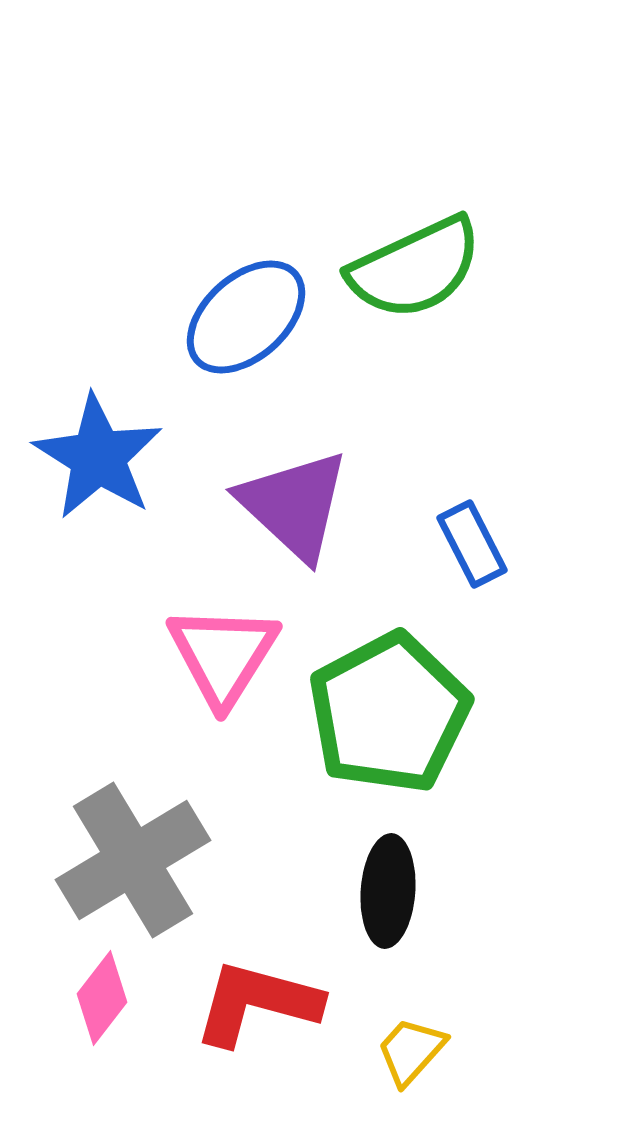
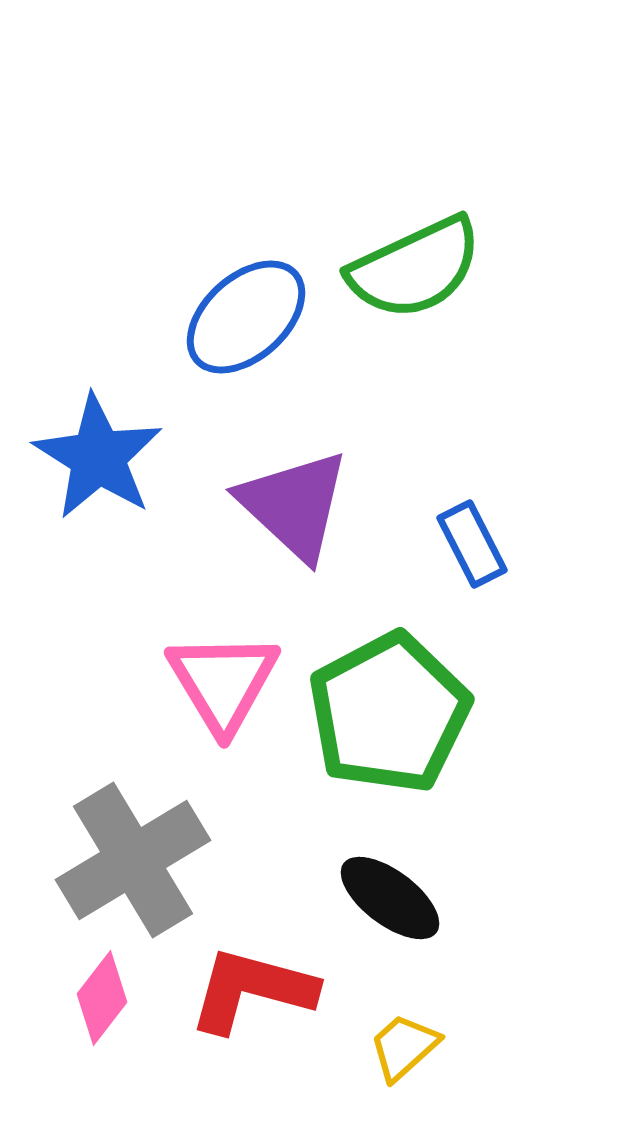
pink triangle: moved 27 px down; rotated 3 degrees counterclockwise
black ellipse: moved 2 px right, 7 px down; rotated 57 degrees counterclockwise
red L-shape: moved 5 px left, 13 px up
yellow trapezoid: moved 7 px left, 4 px up; rotated 6 degrees clockwise
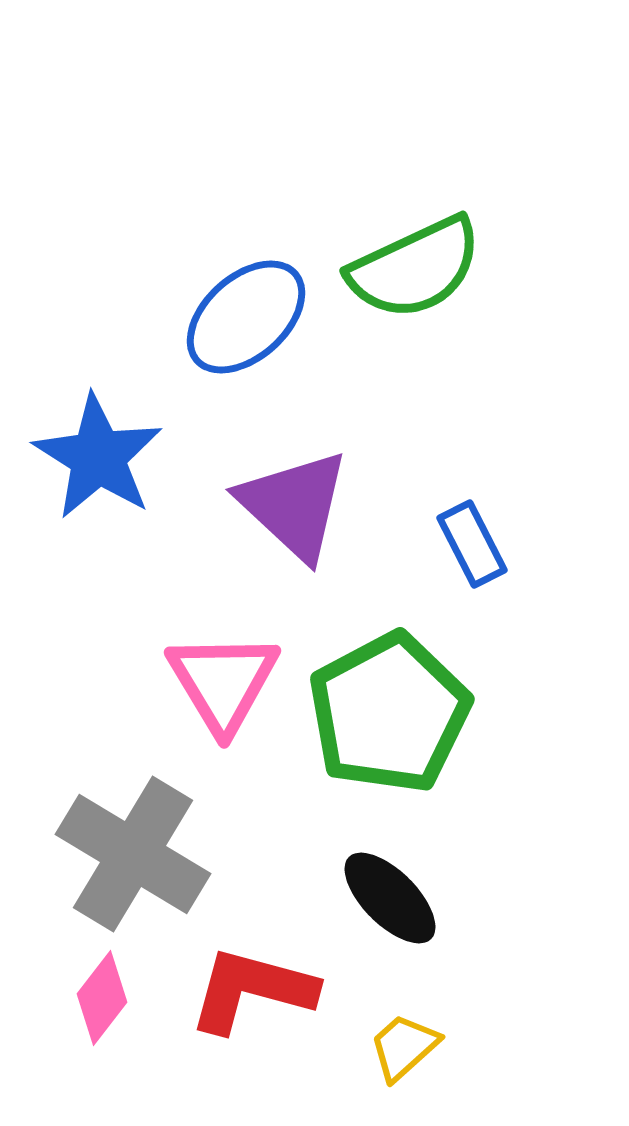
gray cross: moved 6 px up; rotated 28 degrees counterclockwise
black ellipse: rotated 8 degrees clockwise
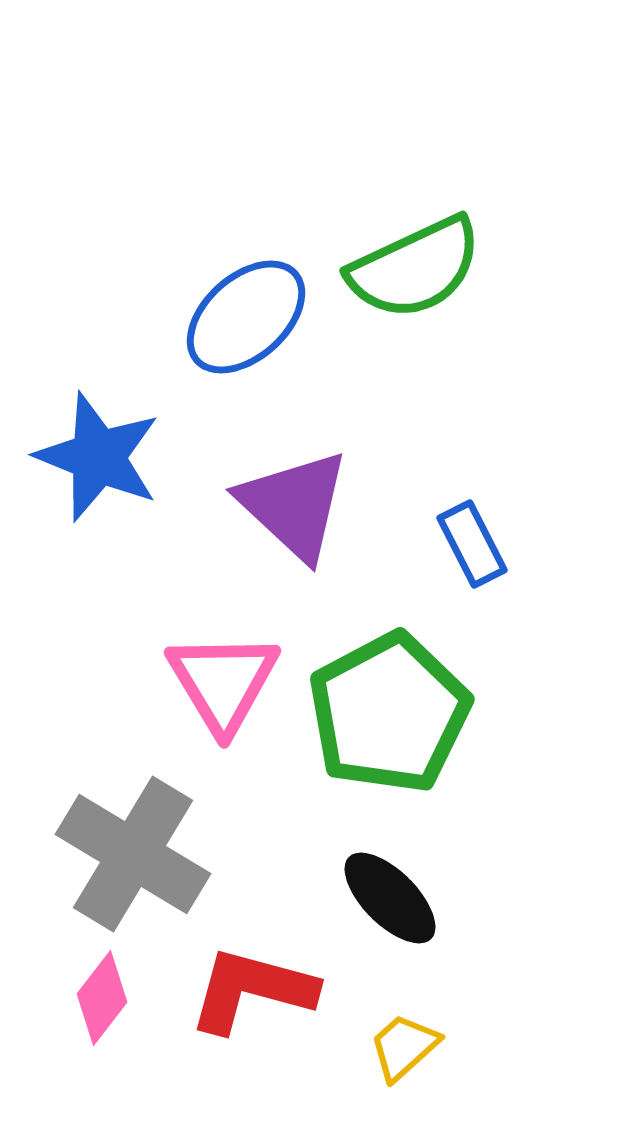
blue star: rotated 10 degrees counterclockwise
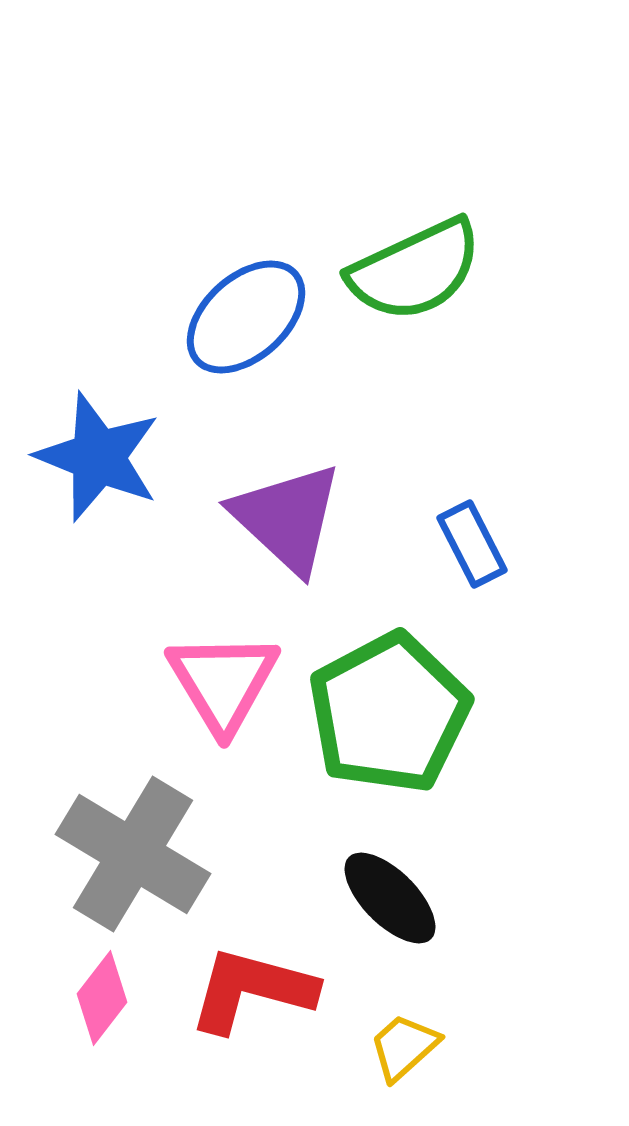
green semicircle: moved 2 px down
purple triangle: moved 7 px left, 13 px down
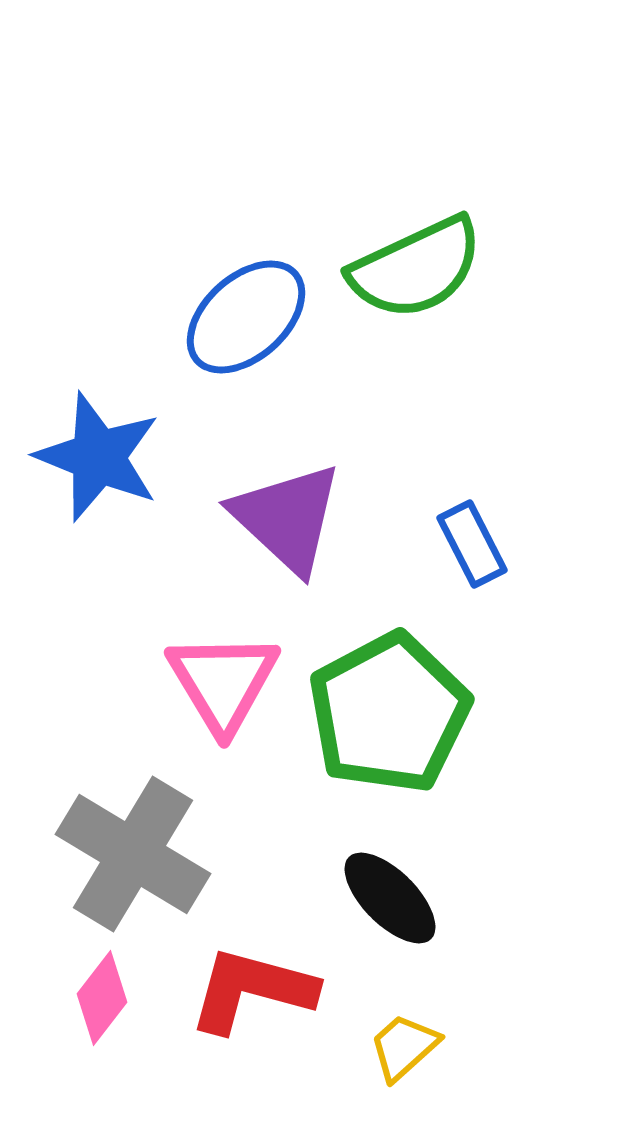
green semicircle: moved 1 px right, 2 px up
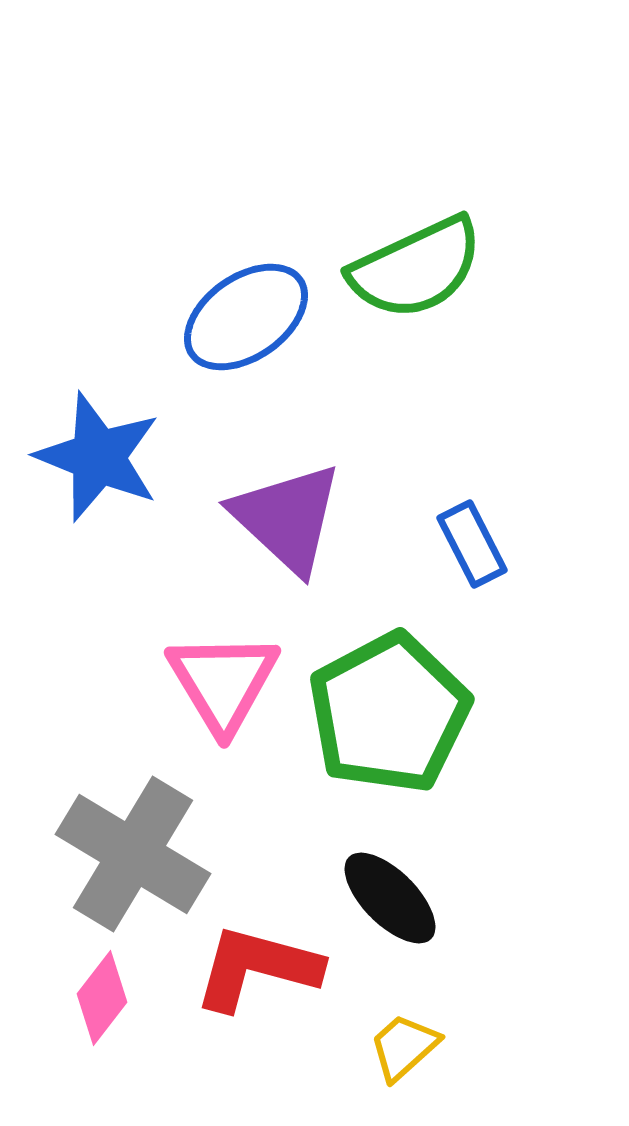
blue ellipse: rotated 7 degrees clockwise
red L-shape: moved 5 px right, 22 px up
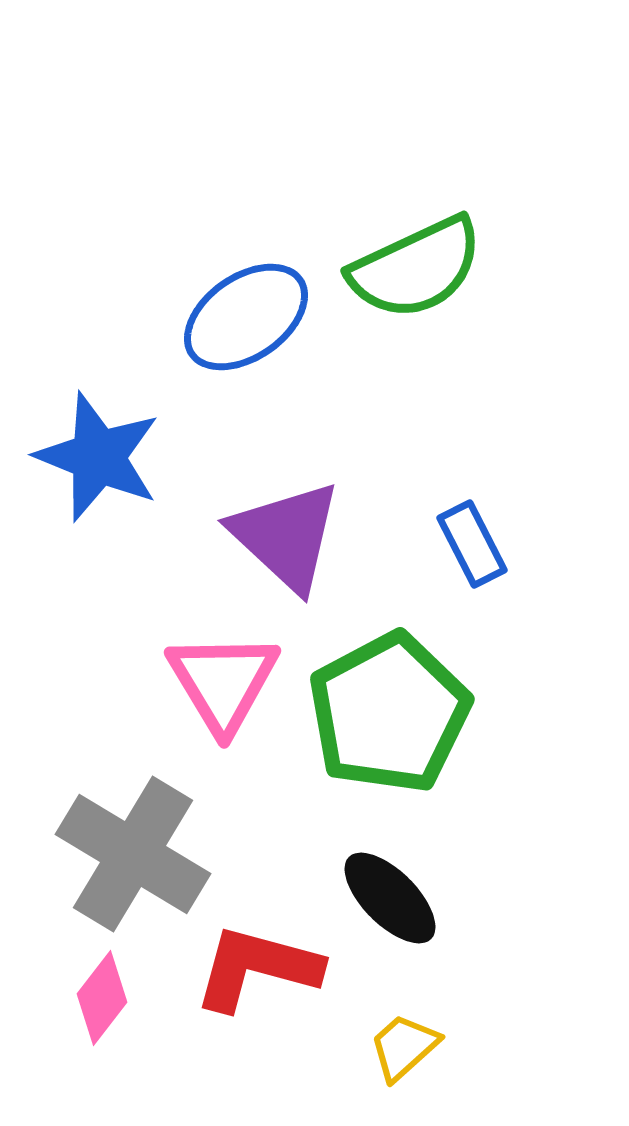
purple triangle: moved 1 px left, 18 px down
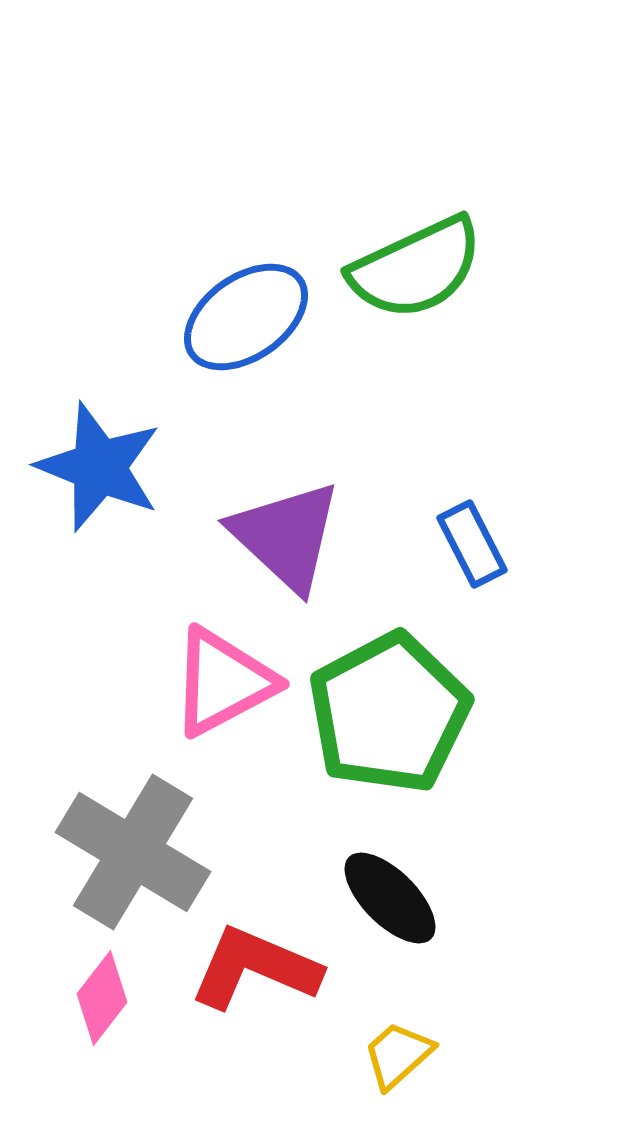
blue star: moved 1 px right, 10 px down
pink triangle: rotated 33 degrees clockwise
gray cross: moved 2 px up
red L-shape: moved 2 px left; rotated 8 degrees clockwise
yellow trapezoid: moved 6 px left, 8 px down
